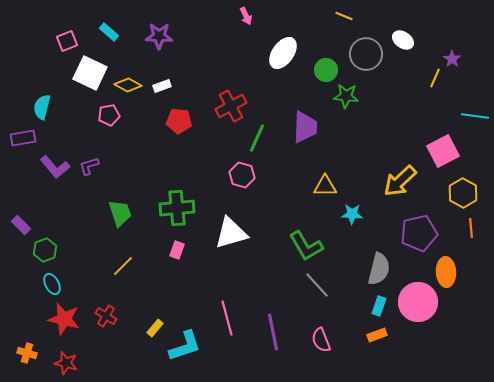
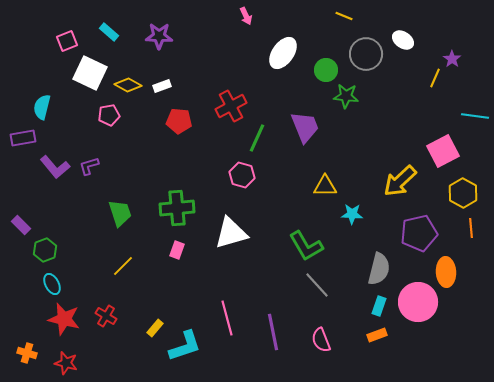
purple trapezoid at (305, 127): rotated 24 degrees counterclockwise
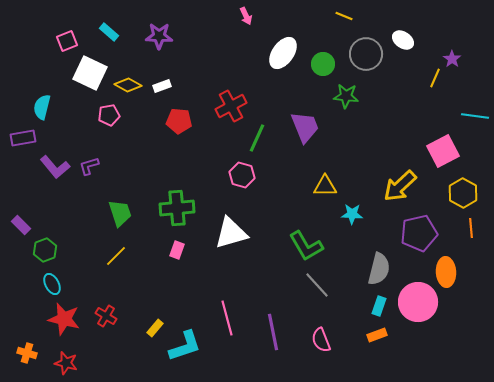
green circle at (326, 70): moved 3 px left, 6 px up
yellow arrow at (400, 181): moved 5 px down
yellow line at (123, 266): moved 7 px left, 10 px up
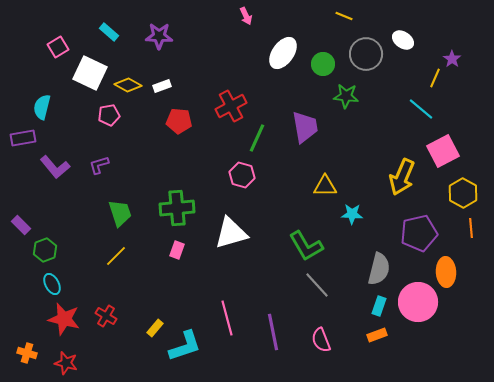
pink square at (67, 41): moved 9 px left, 6 px down; rotated 10 degrees counterclockwise
cyan line at (475, 116): moved 54 px left, 7 px up; rotated 32 degrees clockwise
purple trapezoid at (305, 127): rotated 12 degrees clockwise
purple L-shape at (89, 166): moved 10 px right, 1 px up
yellow arrow at (400, 186): moved 2 px right, 9 px up; rotated 24 degrees counterclockwise
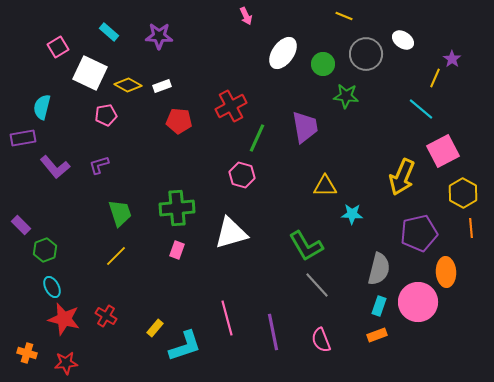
pink pentagon at (109, 115): moved 3 px left
cyan ellipse at (52, 284): moved 3 px down
red star at (66, 363): rotated 20 degrees counterclockwise
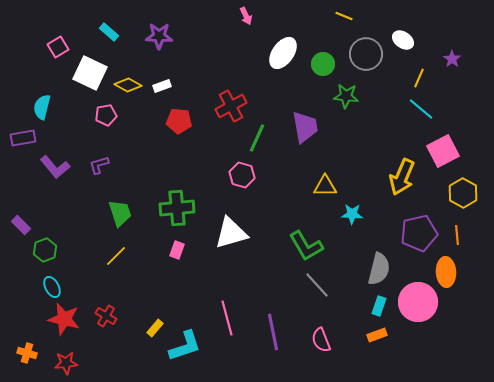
yellow line at (435, 78): moved 16 px left
orange line at (471, 228): moved 14 px left, 7 px down
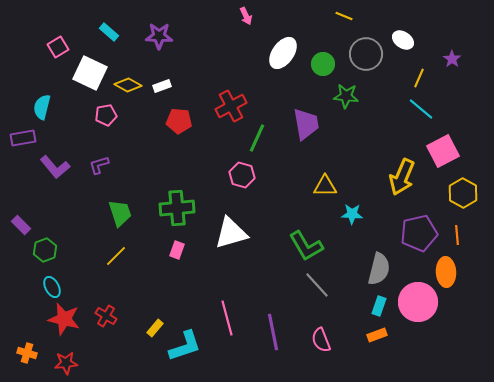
purple trapezoid at (305, 127): moved 1 px right, 3 px up
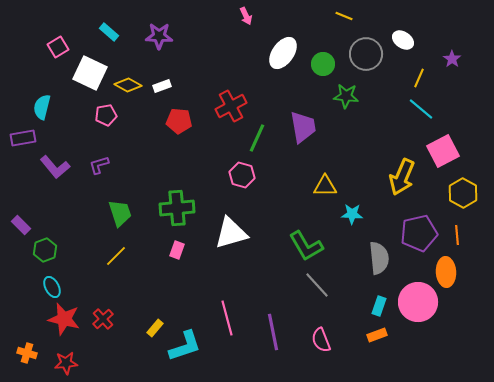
purple trapezoid at (306, 124): moved 3 px left, 3 px down
gray semicircle at (379, 269): moved 11 px up; rotated 20 degrees counterclockwise
red cross at (106, 316): moved 3 px left, 3 px down; rotated 15 degrees clockwise
